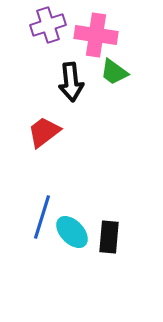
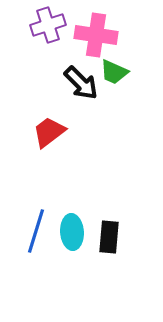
green trapezoid: rotated 12 degrees counterclockwise
black arrow: moved 10 px right, 1 px down; rotated 39 degrees counterclockwise
red trapezoid: moved 5 px right
blue line: moved 6 px left, 14 px down
cyan ellipse: rotated 40 degrees clockwise
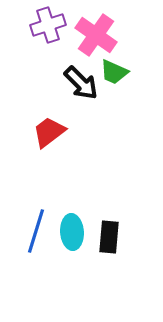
pink cross: rotated 27 degrees clockwise
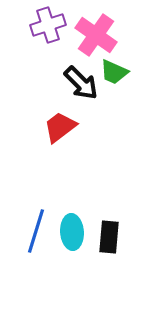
red trapezoid: moved 11 px right, 5 px up
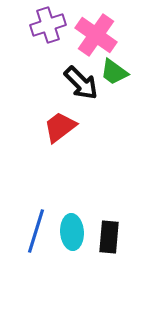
green trapezoid: rotated 12 degrees clockwise
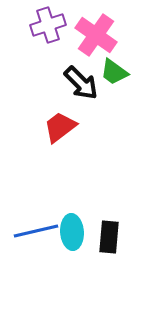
blue line: rotated 60 degrees clockwise
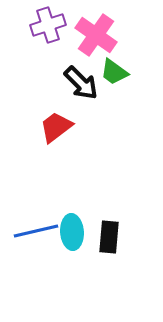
red trapezoid: moved 4 px left
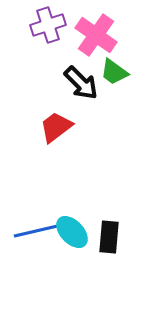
cyan ellipse: rotated 40 degrees counterclockwise
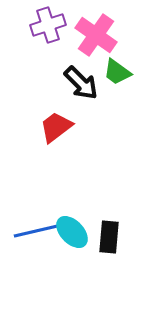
green trapezoid: moved 3 px right
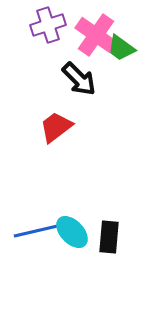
green trapezoid: moved 4 px right, 24 px up
black arrow: moved 2 px left, 4 px up
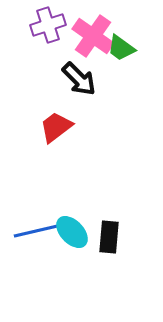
pink cross: moved 3 px left, 1 px down
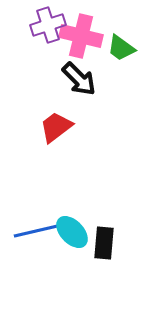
pink cross: moved 12 px left; rotated 21 degrees counterclockwise
black rectangle: moved 5 px left, 6 px down
